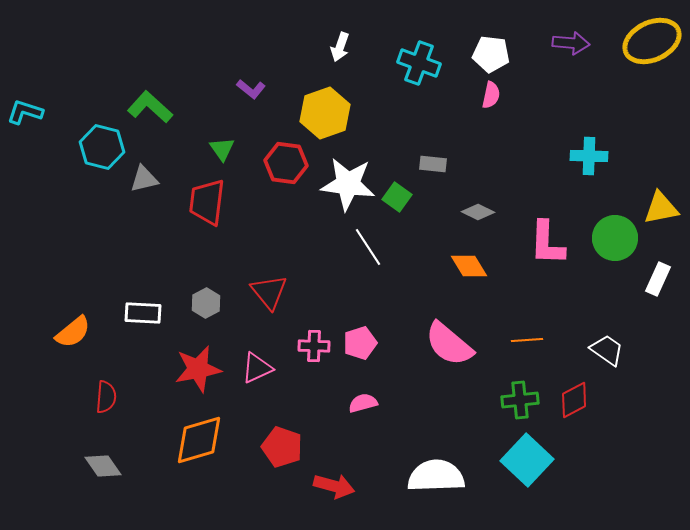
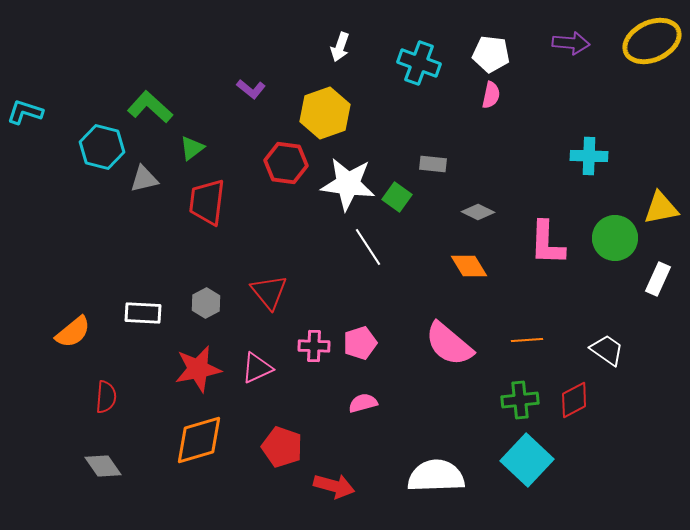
green triangle at (222, 149): moved 30 px left, 1 px up; rotated 28 degrees clockwise
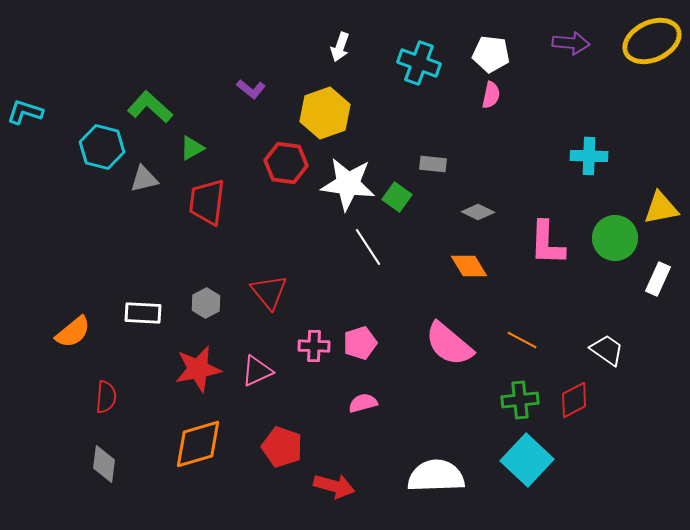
green triangle at (192, 148): rotated 8 degrees clockwise
orange line at (527, 340): moved 5 px left; rotated 32 degrees clockwise
pink triangle at (257, 368): moved 3 px down
orange diamond at (199, 440): moved 1 px left, 4 px down
gray diamond at (103, 466): moved 1 px right, 2 px up; rotated 42 degrees clockwise
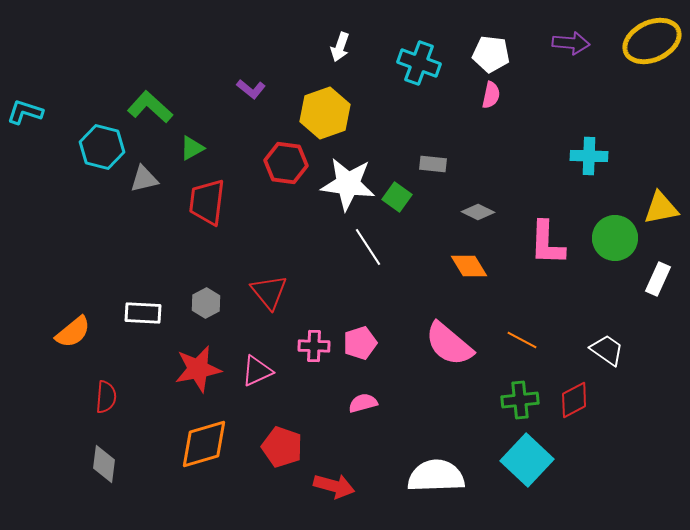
orange diamond at (198, 444): moved 6 px right
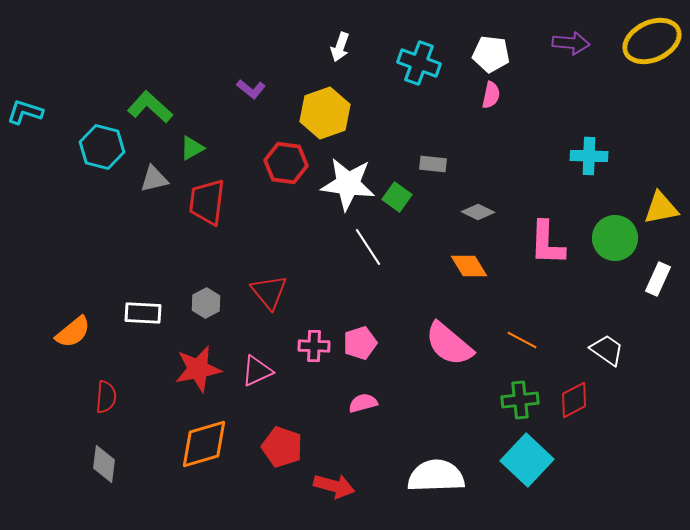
gray triangle at (144, 179): moved 10 px right
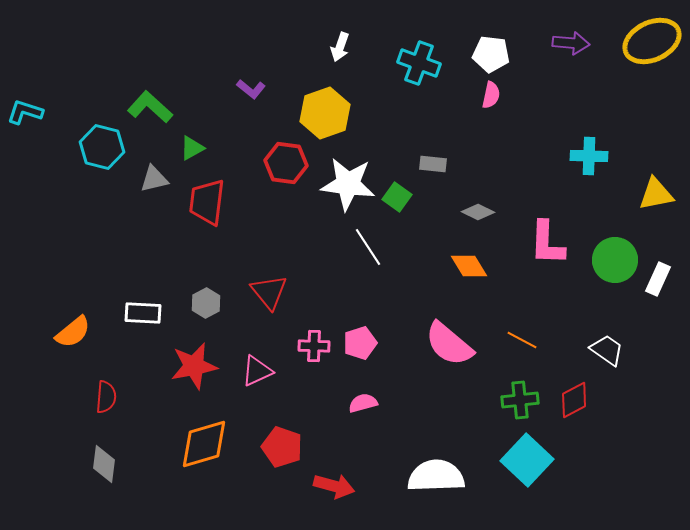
yellow triangle at (661, 208): moved 5 px left, 14 px up
green circle at (615, 238): moved 22 px down
red star at (198, 369): moved 4 px left, 3 px up
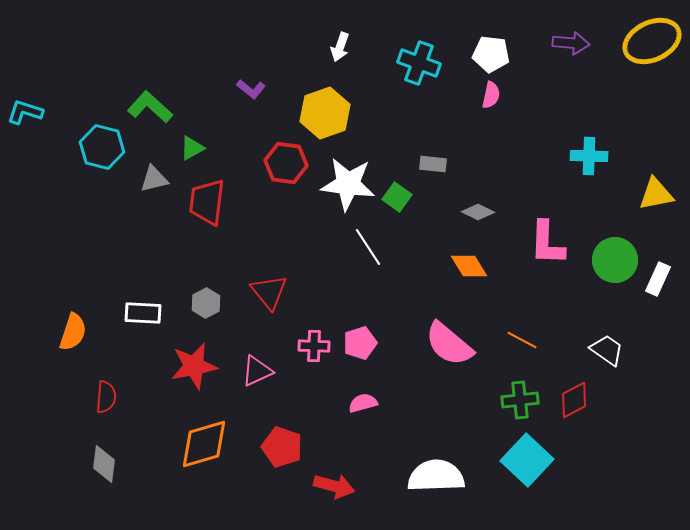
orange semicircle at (73, 332): rotated 33 degrees counterclockwise
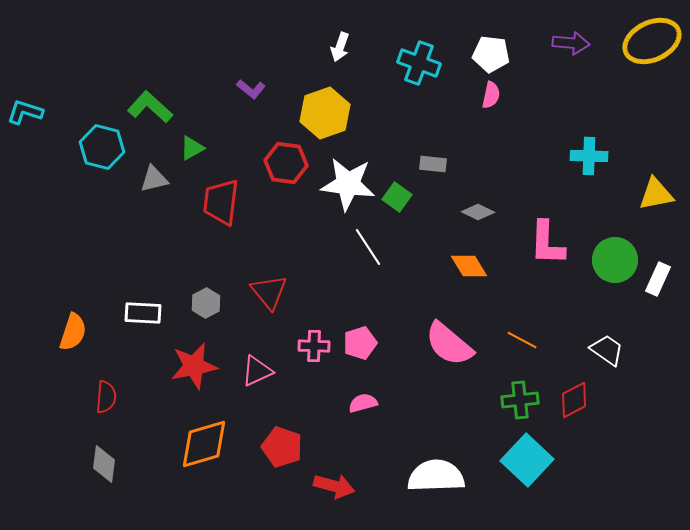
red trapezoid at (207, 202): moved 14 px right
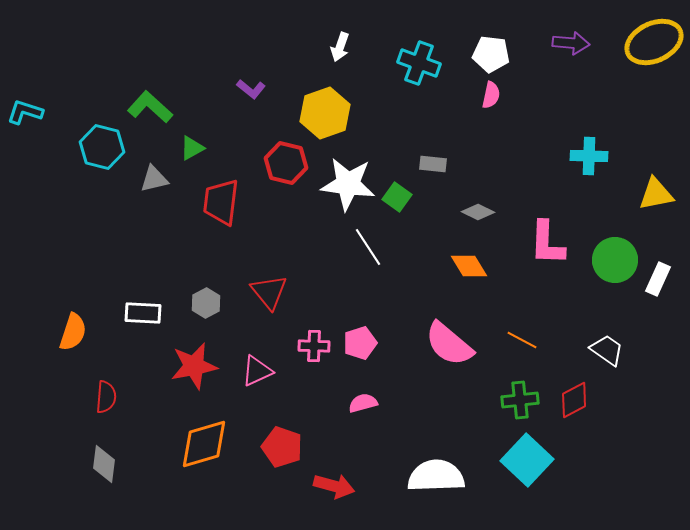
yellow ellipse at (652, 41): moved 2 px right, 1 px down
red hexagon at (286, 163): rotated 6 degrees clockwise
